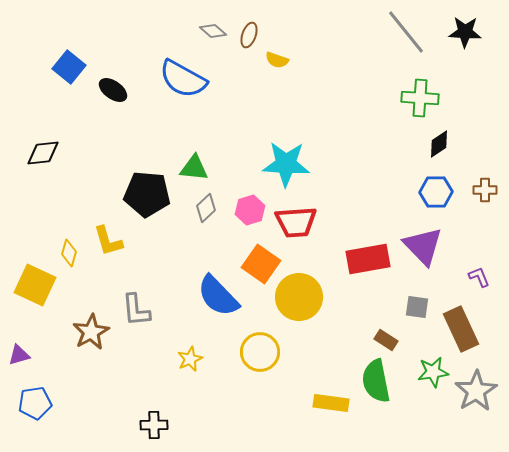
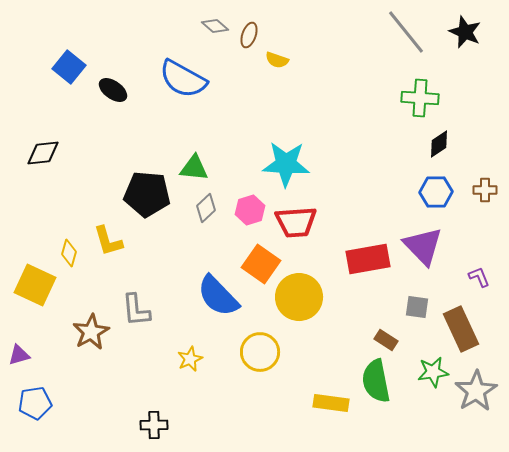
gray diamond at (213, 31): moved 2 px right, 5 px up
black star at (465, 32): rotated 20 degrees clockwise
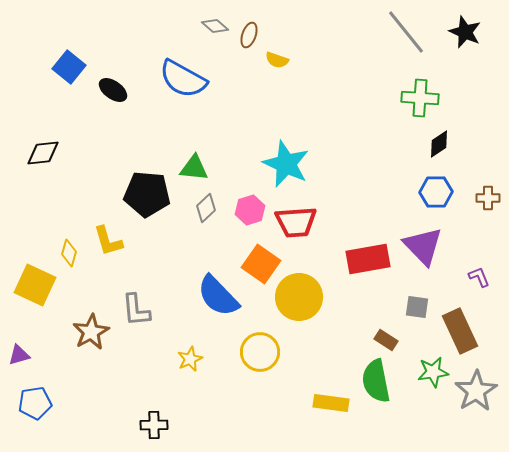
cyan star at (286, 164): rotated 21 degrees clockwise
brown cross at (485, 190): moved 3 px right, 8 px down
brown rectangle at (461, 329): moved 1 px left, 2 px down
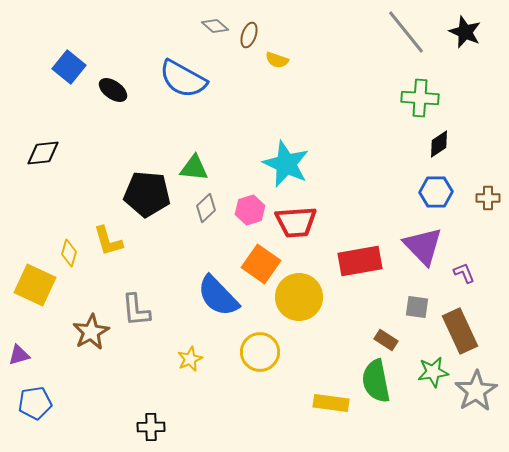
red rectangle at (368, 259): moved 8 px left, 2 px down
purple L-shape at (479, 277): moved 15 px left, 4 px up
black cross at (154, 425): moved 3 px left, 2 px down
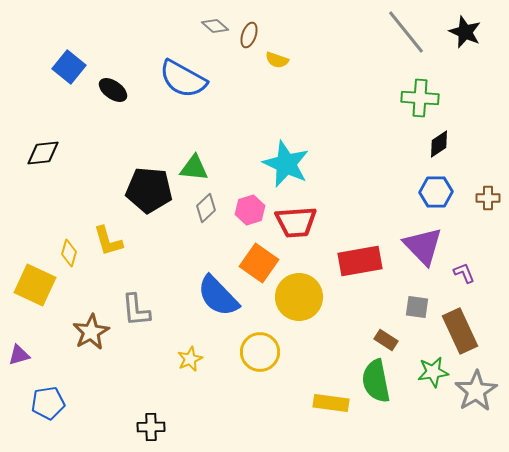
black pentagon at (147, 194): moved 2 px right, 4 px up
orange square at (261, 264): moved 2 px left, 1 px up
blue pentagon at (35, 403): moved 13 px right
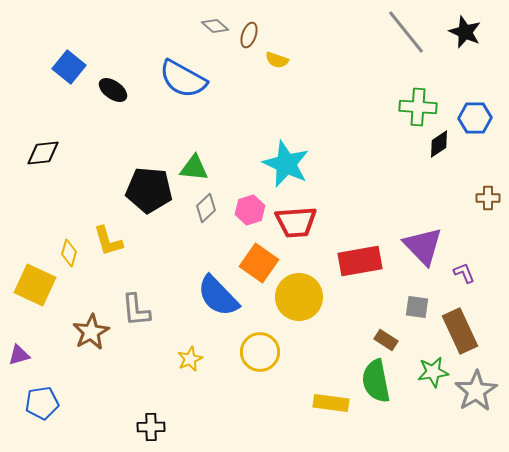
green cross at (420, 98): moved 2 px left, 9 px down
blue hexagon at (436, 192): moved 39 px right, 74 px up
blue pentagon at (48, 403): moved 6 px left
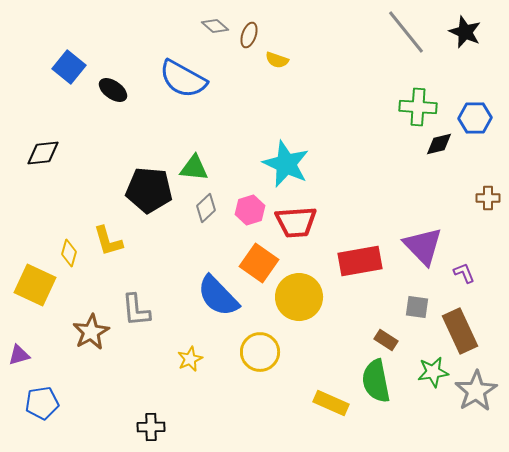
black diamond at (439, 144): rotated 20 degrees clockwise
yellow rectangle at (331, 403): rotated 16 degrees clockwise
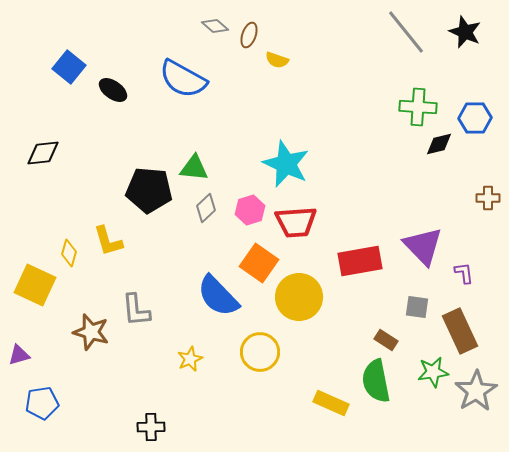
purple L-shape at (464, 273): rotated 15 degrees clockwise
brown star at (91, 332): rotated 27 degrees counterclockwise
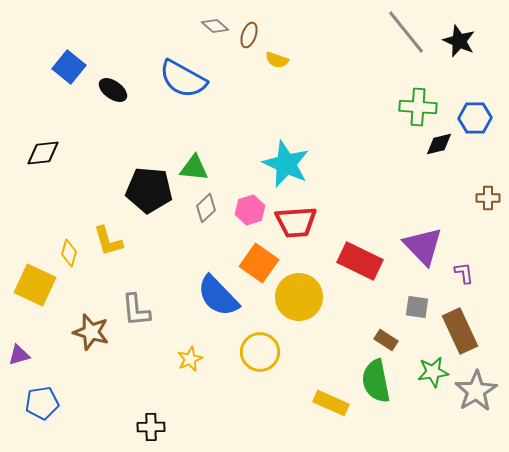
black star at (465, 32): moved 6 px left, 9 px down
red rectangle at (360, 261): rotated 36 degrees clockwise
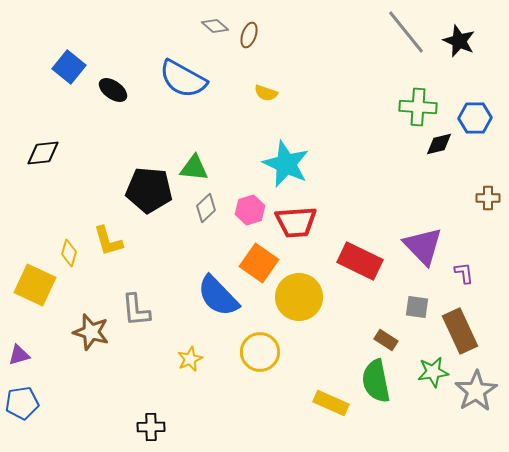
yellow semicircle at (277, 60): moved 11 px left, 33 px down
blue pentagon at (42, 403): moved 20 px left
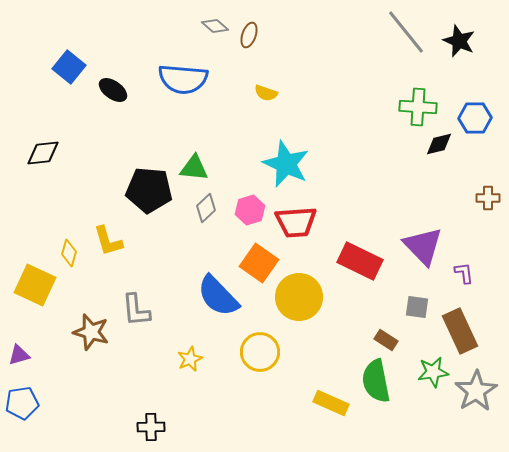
blue semicircle at (183, 79): rotated 24 degrees counterclockwise
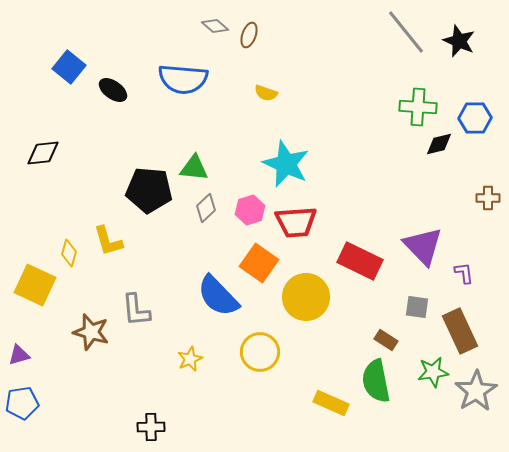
yellow circle at (299, 297): moved 7 px right
